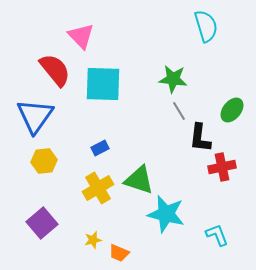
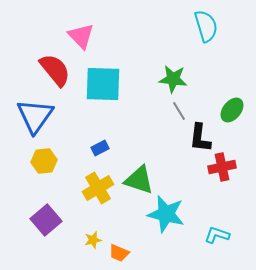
purple square: moved 4 px right, 3 px up
cyan L-shape: rotated 50 degrees counterclockwise
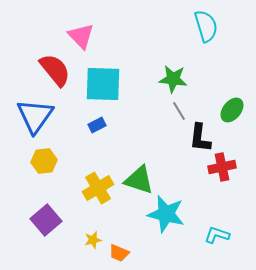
blue rectangle: moved 3 px left, 23 px up
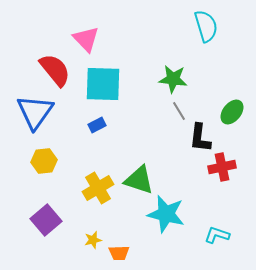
pink triangle: moved 5 px right, 3 px down
green ellipse: moved 2 px down
blue triangle: moved 4 px up
orange trapezoid: rotated 25 degrees counterclockwise
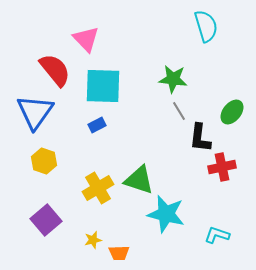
cyan square: moved 2 px down
yellow hexagon: rotated 25 degrees clockwise
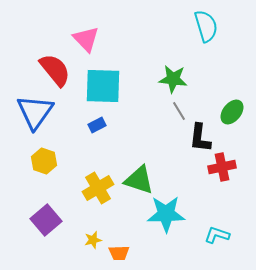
cyan star: rotated 15 degrees counterclockwise
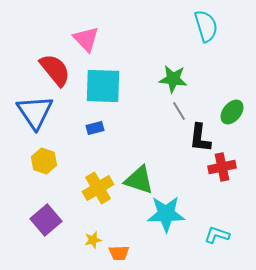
blue triangle: rotated 9 degrees counterclockwise
blue rectangle: moved 2 px left, 3 px down; rotated 12 degrees clockwise
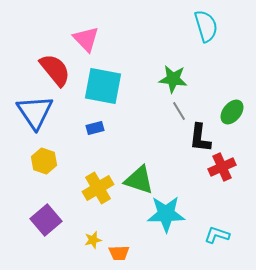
cyan square: rotated 9 degrees clockwise
red cross: rotated 12 degrees counterclockwise
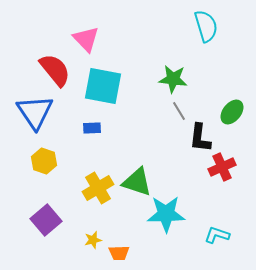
blue rectangle: moved 3 px left; rotated 12 degrees clockwise
green triangle: moved 2 px left, 2 px down
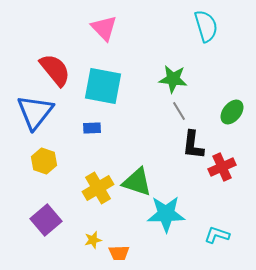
pink triangle: moved 18 px right, 11 px up
blue triangle: rotated 12 degrees clockwise
black L-shape: moved 7 px left, 7 px down
